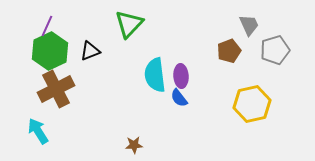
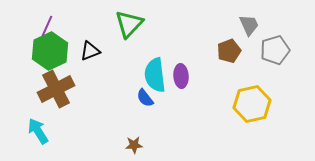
blue semicircle: moved 34 px left
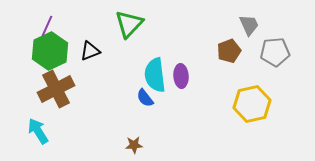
gray pentagon: moved 2 px down; rotated 12 degrees clockwise
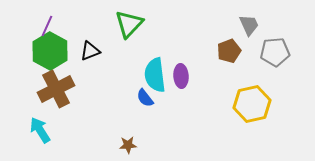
green hexagon: rotated 6 degrees counterclockwise
cyan arrow: moved 2 px right, 1 px up
brown star: moved 6 px left
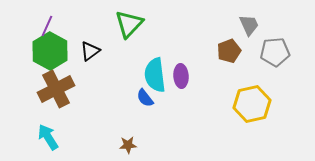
black triangle: rotated 15 degrees counterclockwise
cyan arrow: moved 8 px right, 7 px down
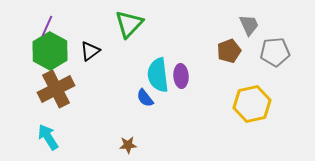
cyan semicircle: moved 3 px right
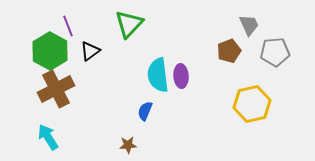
purple line: moved 21 px right; rotated 45 degrees counterclockwise
blue semicircle: moved 13 px down; rotated 60 degrees clockwise
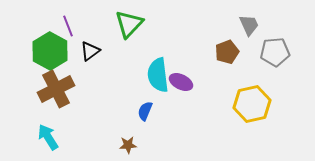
brown pentagon: moved 2 px left, 1 px down
purple ellipse: moved 6 px down; rotated 60 degrees counterclockwise
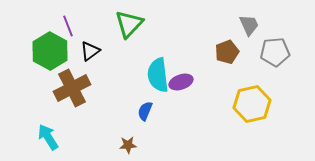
purple ellipse: rotated 45 degrees counterclockwise
brown cross: moved 16 px right, 1 px up
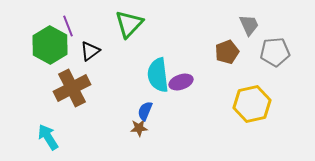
green hexagon: moved 6 px up
brown star: moved 11 px right, 17 px up
